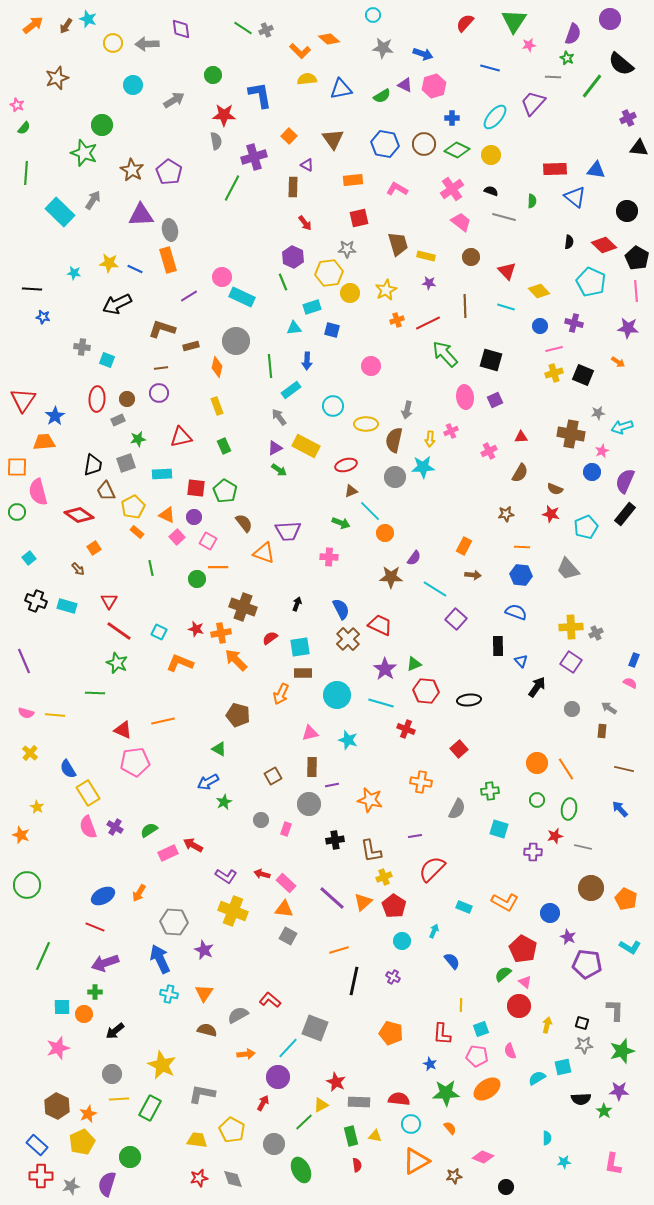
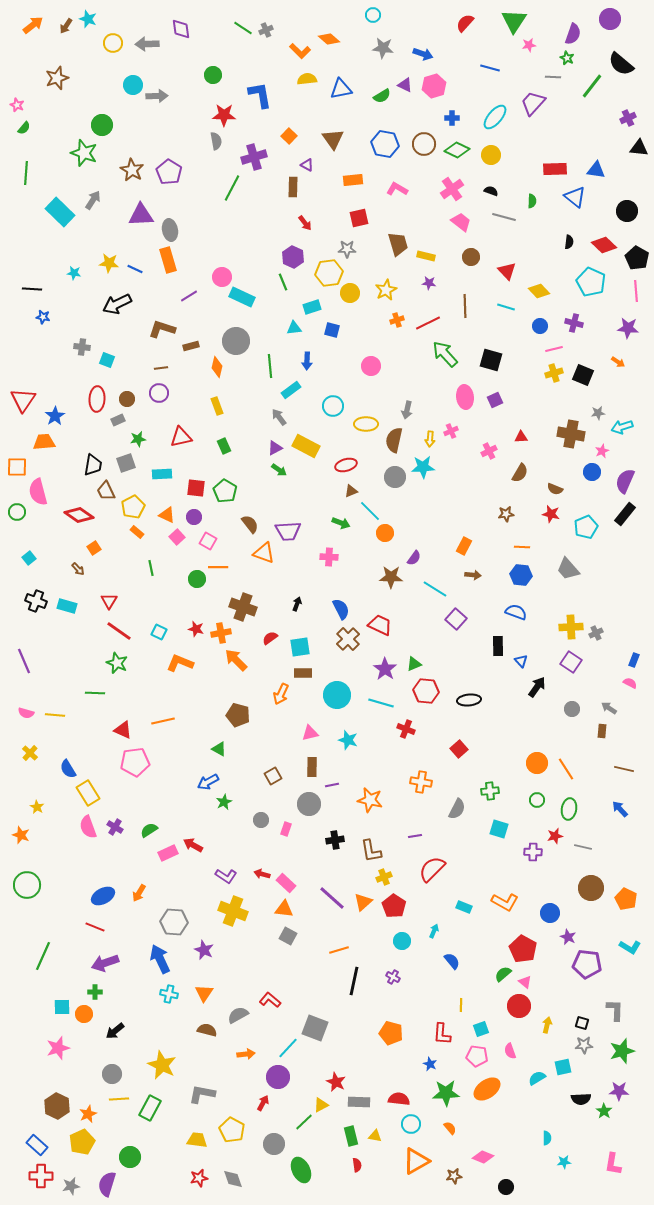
gray arrow at (174, 100): moved 17 px left, 4 px up; rotated 30 degrees clockwise
brown semicircle at (244, 523): moved 6 px right, 1 px down
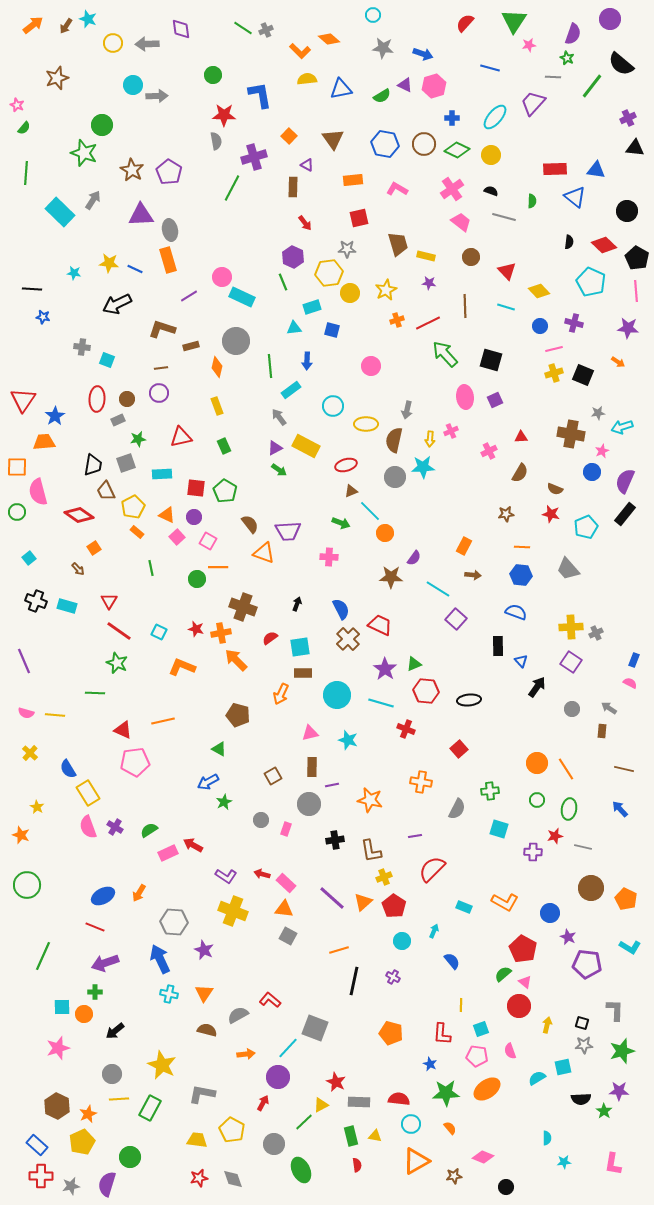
black triangle at (639, 148): moved 4 px left
cyan line at (435, 589): moved 3 px right
orange L-shape at (180, 663): moved 2 px right, 4 px down
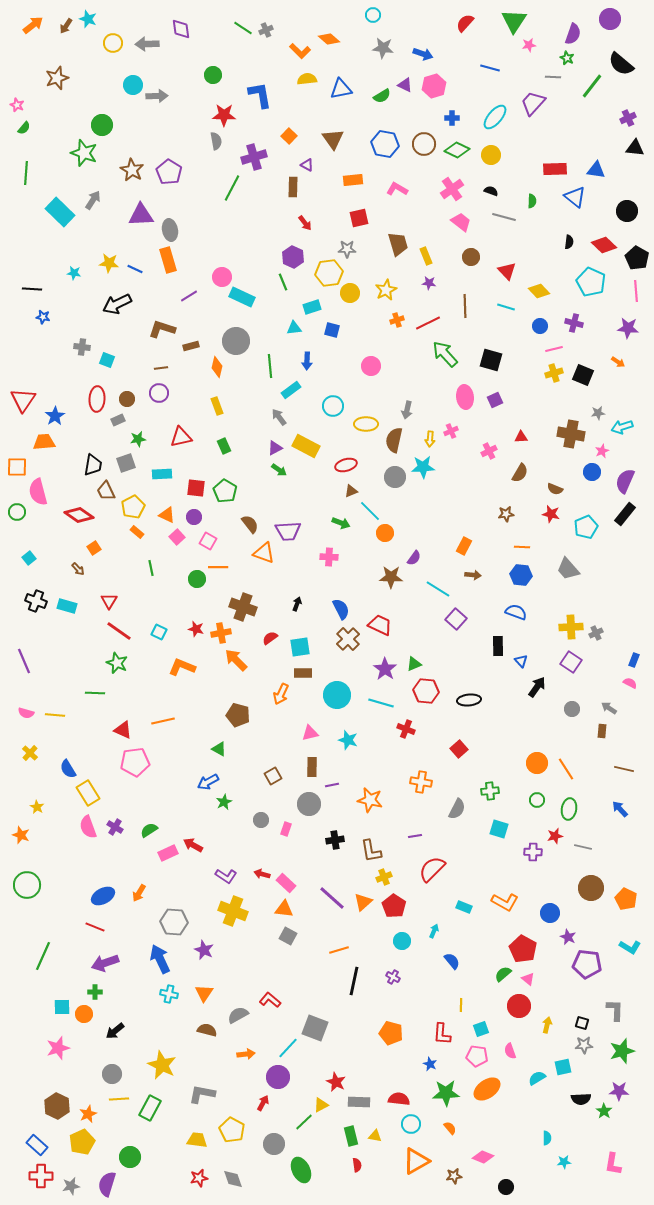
yellow rectangle at (426, 256): rotated 54 degrees clockwise
pink triangle at (525, 982): moved 3 px right, 3 px up
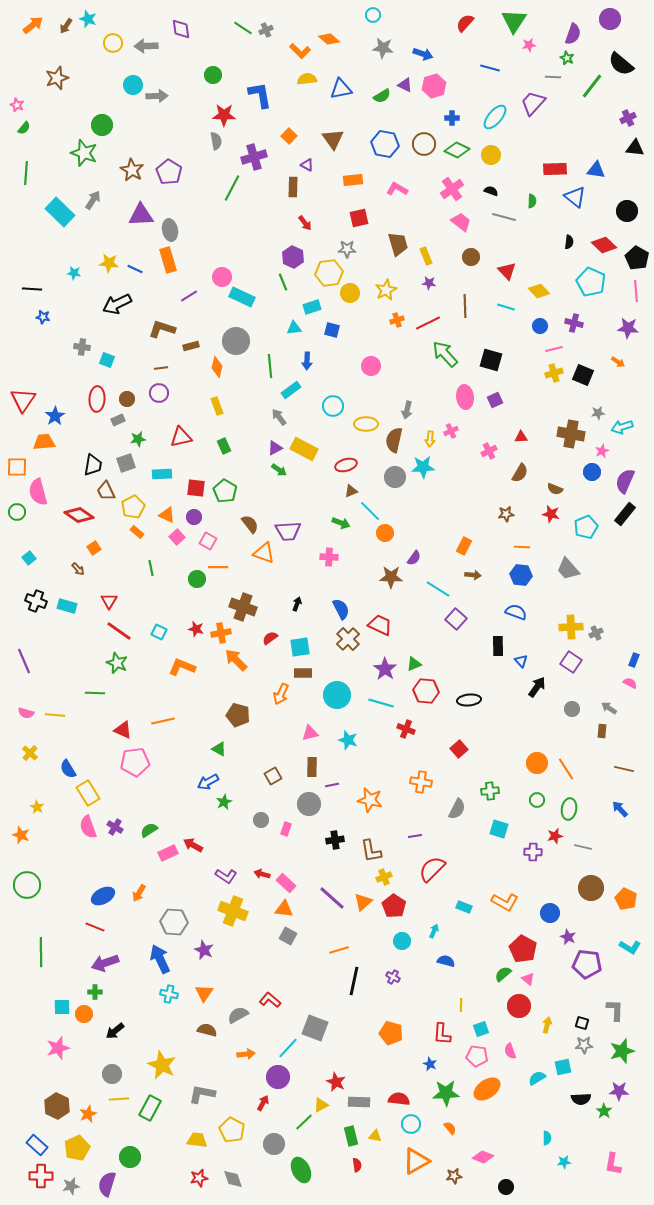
gray arrow at (147, 44): moved 1 px left, 2 px down
yellow rectangle at (306, 446): moved 2 px left, 3 px down
green line at (43, 956): moved 2 px left, 4 px up; rotated 24 degrees counterclockwise
blue semicircle at (452, 961): moved 6 px left; rotated 36 degrees counterclockwise
yellow pentagon at (82, 1142): moved 5 px left, 6 px down
